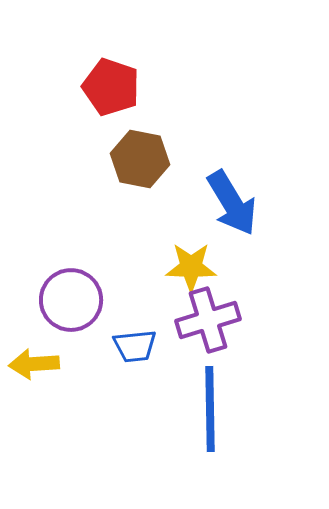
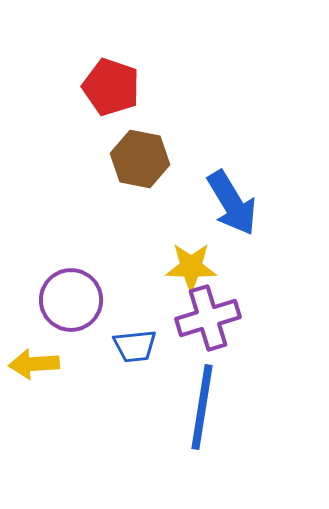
purple cross: moved 2 px up
blue line: moved 8 px left, 2 px up; rotated 10 degrees clockwise
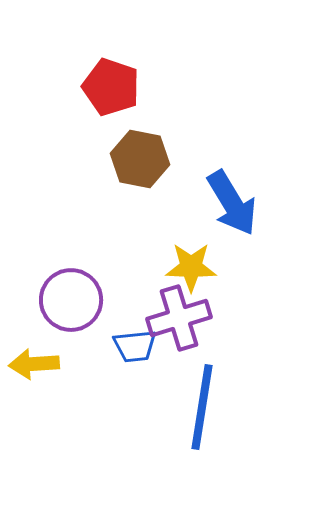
purple cross: moved 29 px left
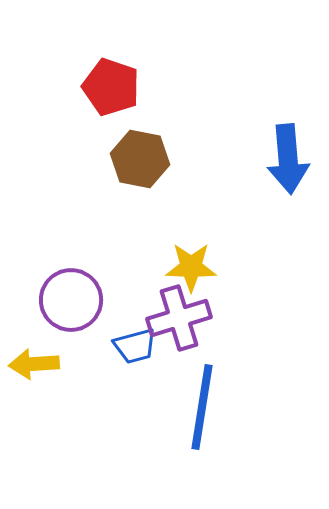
blue arrow: moved 56 px right, 44 px up; rotated 26 degrees clockwise
blue trapezoid: rotated 9 degrees counterclockwise
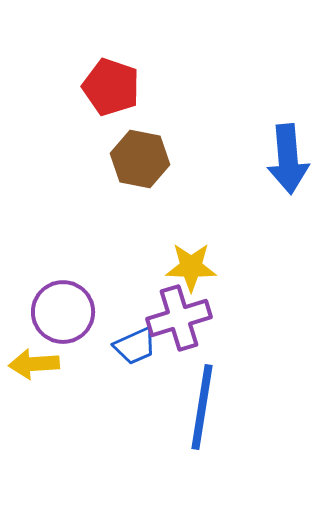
purple circle: moved 8 px left, 12 px down
blue trapezoid: rotated 9 degrees counterclockwise
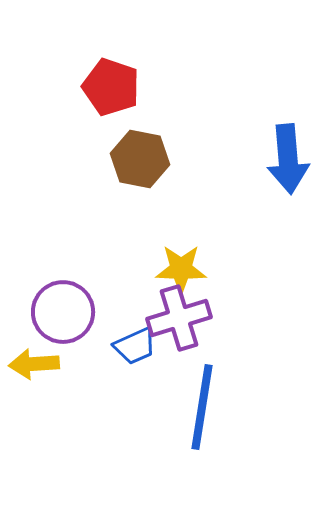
yellow star: moved 10 px left, 2 px down
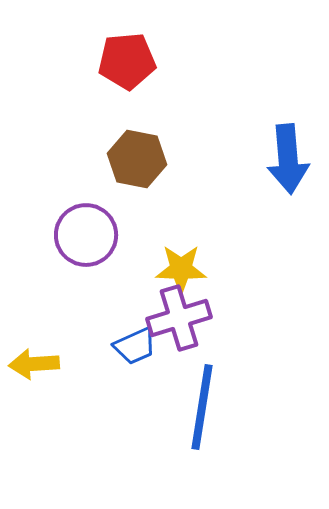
red pentagon: moved 16 px right, 26 px up; rotated 24 degrees counterclockwise
brown hexagon: moved 3 px left
purple circle: moved 23 px right, 77 px up
